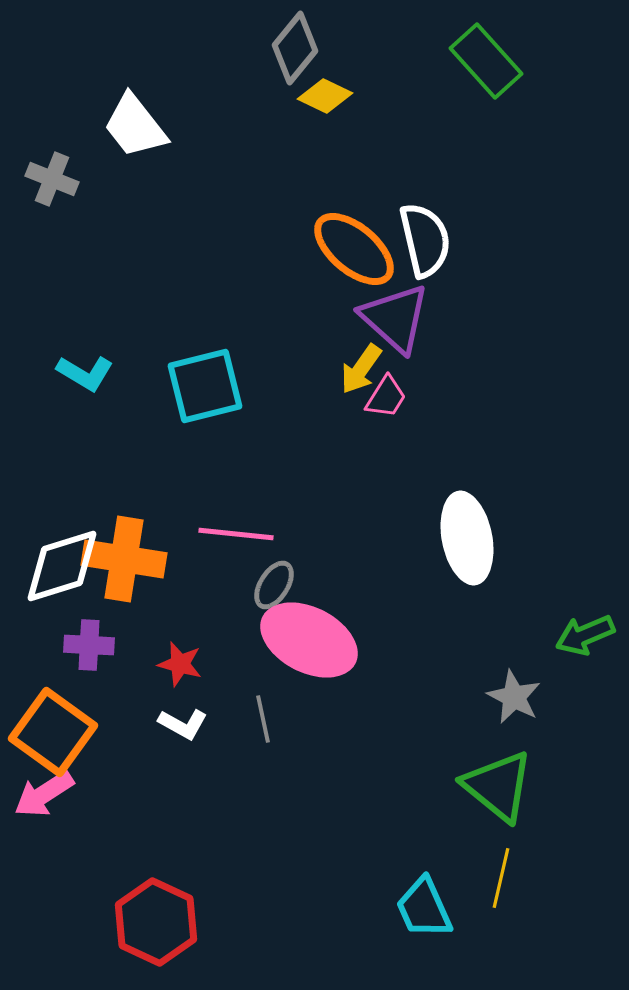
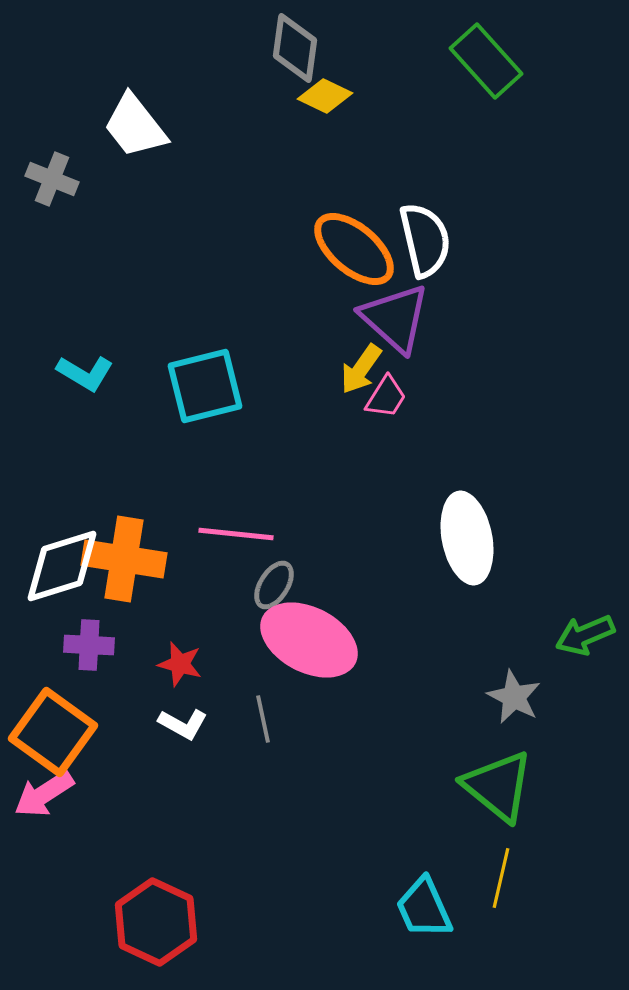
gray diamond: rotated 32 degrees counterclockwise
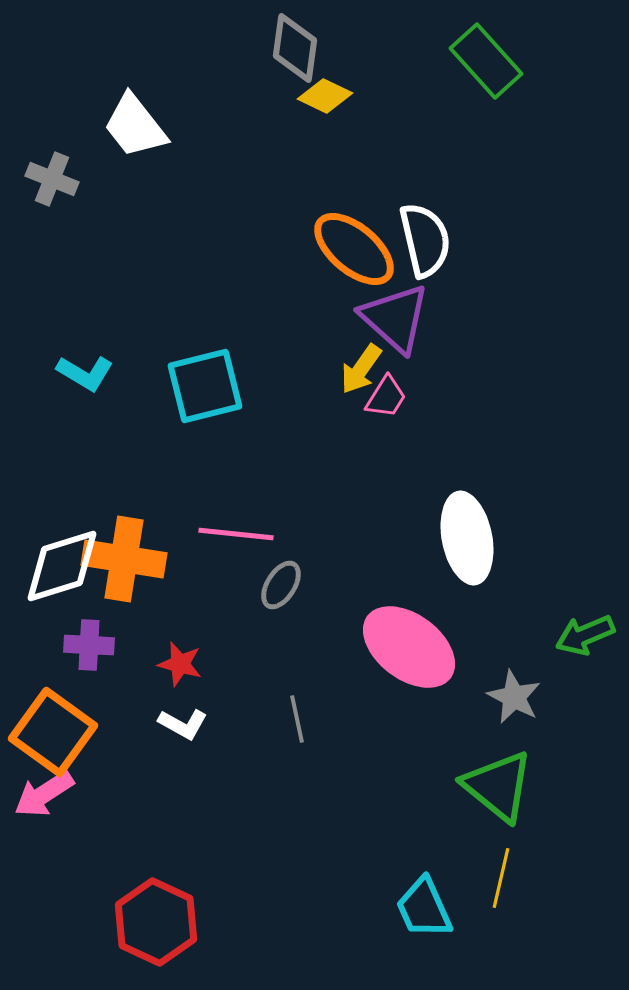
gray ellipse: moved 7 px right
pink ellipse: moved 100 px right, 7 px down; rotated 10 degrees clockwise
gray line: moved 34 px right
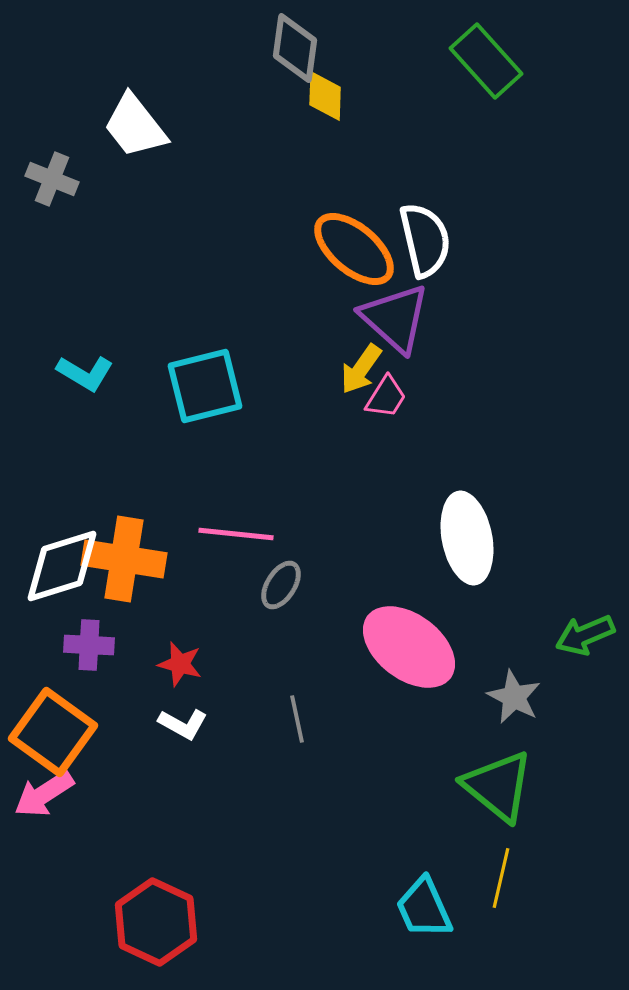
yellow diamond: rotated 66 degrees clockwise
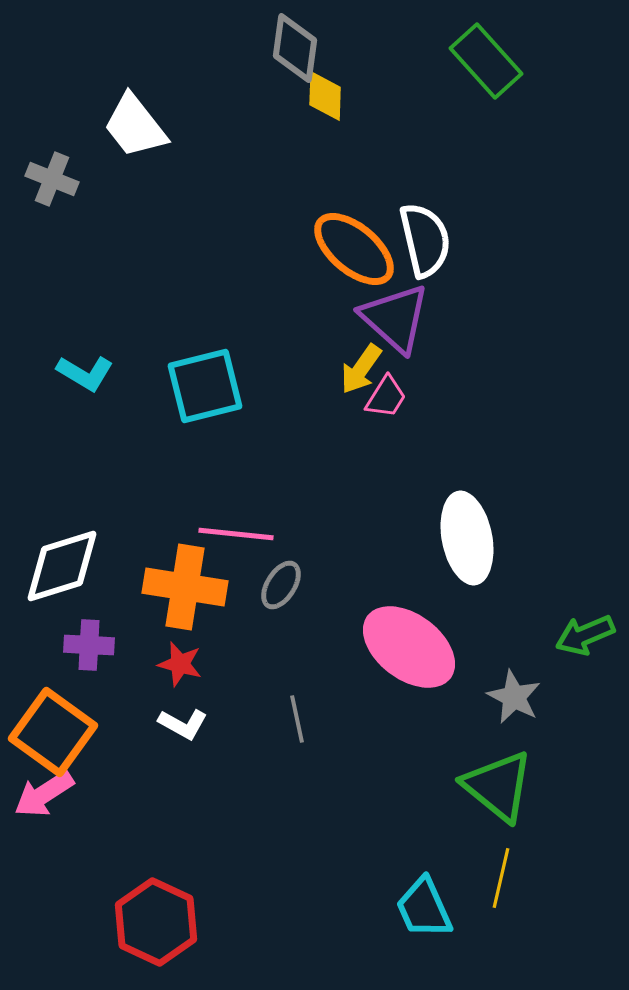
orange cross: moved 61 px right, 28 px down
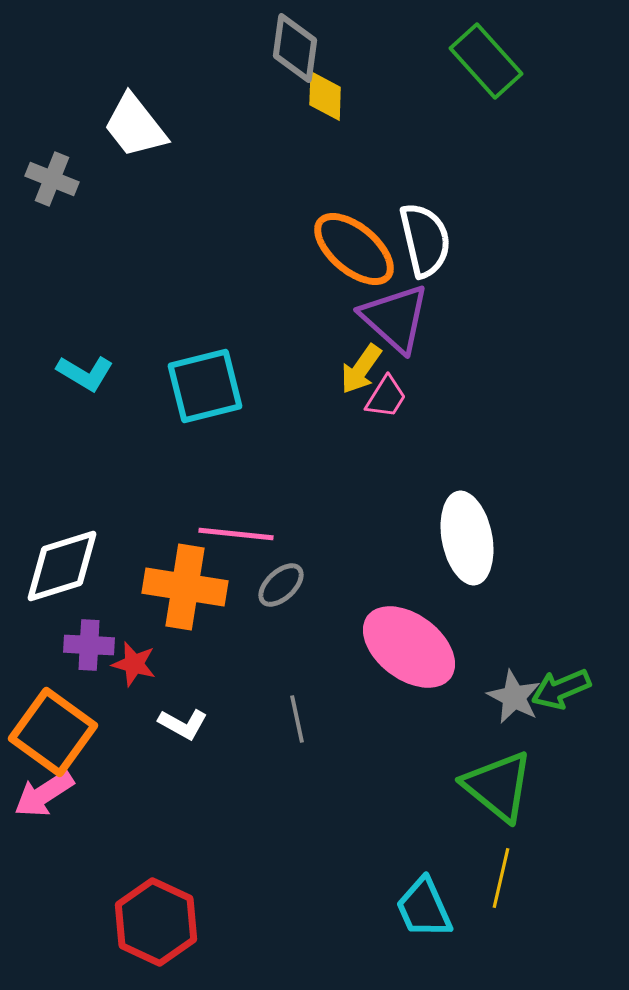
gray ellipse: rotated 15 degrees clockwise
green arrow: moved 24 px left, 54 px down
red star: moved 46 px left
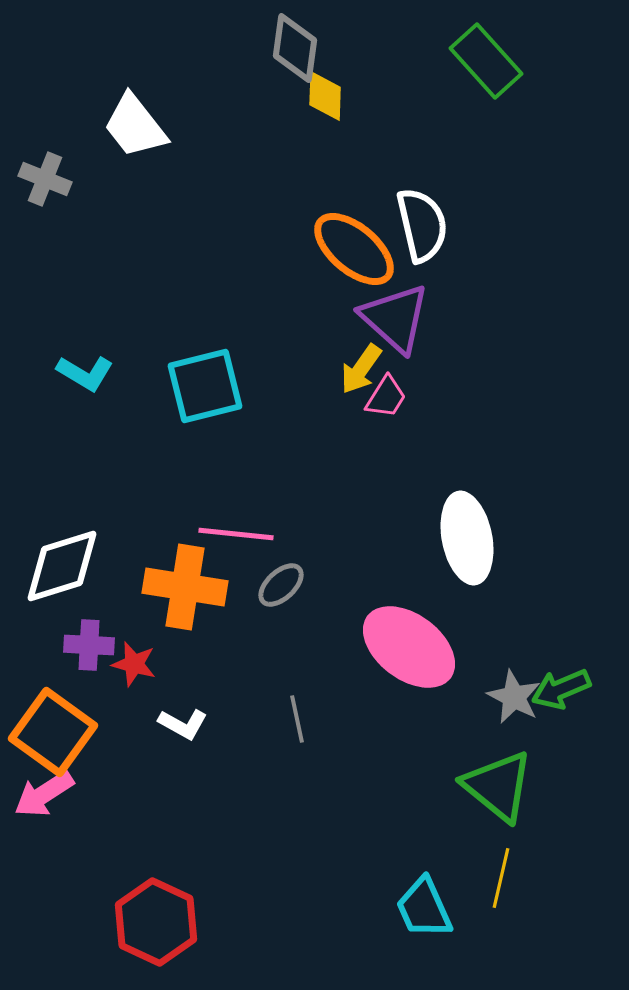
gray cross: moved 7 px left
white semicircle: moved 3 px left, 15 px up
